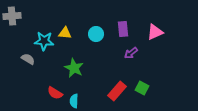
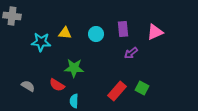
gray cross: rotated 12 degrees clockwise
cyan star: moved 3 px left, 1 px down
gray semicircle: moved 27 px down
green star: rotated 24 degrees counterclockwise
red semicircle: moved 2 px right, 8 px up
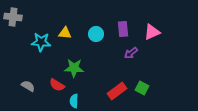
gray cross: moved 1 px right, 1 px down
pink triangle: moved 3 px left
red rectangle: rotated 12 degrees clockwise
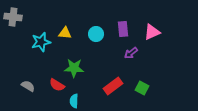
cyan star: rotated 18 degrees counterclockwise
red rectangle: moved 4 px left, 5 px up
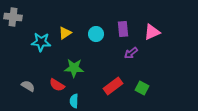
yellow triangle: rotated 40 degrees counterclockwise
cyan star: rotated 18 degrees clockwise
